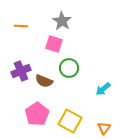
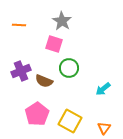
orange line: moved 2 px left, 1 px up
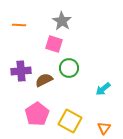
purple cross: rotated 18 degrees clockwise
brown semicircle: moved 1 px up; rotated 132 degrees clockwise
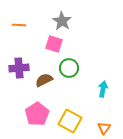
purple cross: moved 2 px left, 3 px up
cyan arrow: rotated 140 degrees clockwise
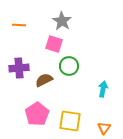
green circle: moved 2 px up
yellow square: rotated 20 degrees counterclockwise
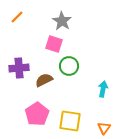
orange line: moved 2 px left, 8 px up; rotated 48 degrees counterclockwise
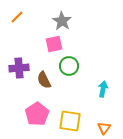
pink square: rotated 30 degrees counterclockwise
brown semicircle: rotated 90 degrees counterclockwise
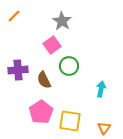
orange line: moved 3 px left, 1 px up
pink square: moved 2 px left, 1 px down; rotated 24 degrees counterclockwise
purple cross: moved 1 px left, 2 px down
cyan arrow: moved 2 px left
pink pentagon: moved 4 px right, 2 px up
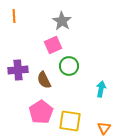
orange line: rotated 48 degrees counterclockwise
pink square: moved 1 px right; rotated 12 degrees clockwise
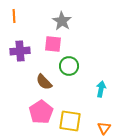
pink square: moved 1 px up; rotated 30 degrees clockwise
purple cross: moved 2 px right, 19 px up
brown semicircle: moved 2 px down; rotated 18 degrees counterclockwise
